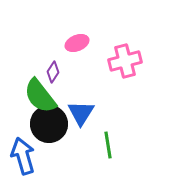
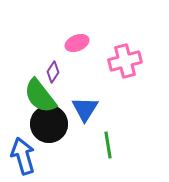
blue triangle: moved 4 px right, 4 px up
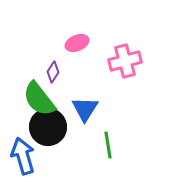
green semicircle: moved 1 px left, 3 px down
black circle: moved 1 px left, 3 px down
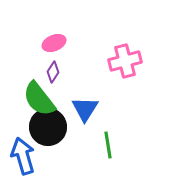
pink ellipse: moved 23 px left
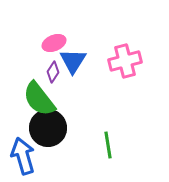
blue triangle: moved 12 px left, 48 px up
black circle: moved 1 px down
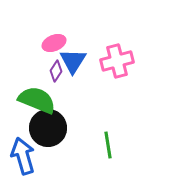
pink cross: moved 8 px left
purple diamond: moved 3 px right, 1 px up
green semicircle: moved 2 px left, 1 px down; rotated 150 degrees clockwise
